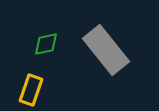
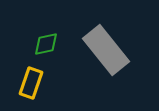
yellow rectangle: moved 7 px up
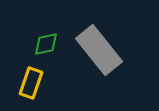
gray rectangle: moved 7 px left
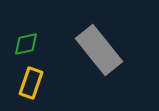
green diamond: moved 20 px left
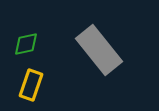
yellow rectangle: moved 2 px down
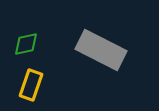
gray rectangle: moved 2 px right; rotated 24 degrees counterclockwise
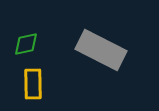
yellow rectangle: moved 2 px right, 1 px up; rotated 20 degrees counterclockwise
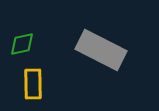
green diamond: moved 4 px left
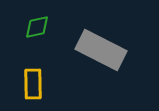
green diamond: moved 15 px right, 17 px up
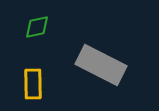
gray rectangle: moved 15 px down
